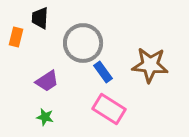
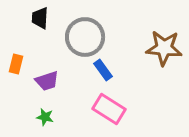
orange rectangle: moved 27 px down
gray circle: moved 2 px right, 6 px up
brown star: moved 14 px right, 17 px up
blue rectangle: moved 2 px up
purple trapezoid: rotated 15 degrees clockwise
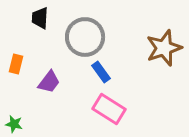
brown star: rotated 24 degrees counterclockwise
blue rectangle: moved 2 px left, 2 px down
purple trapezoid: moved 2 px right, 1 px down; rotated 35 degrees counterclockwise
green star: moved 31 px left, 7 px down
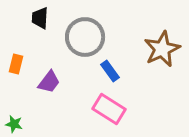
brown star: moved 2 px left, 1 px down; rotated 6 degrees counterclockwise
blue rectangle: moved 9 px right, 1 px up
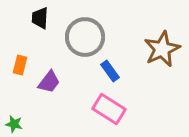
orange rectangle: moved 4 px right, 1 px down
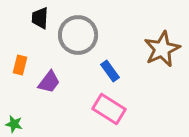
gray circle: moved 7 px left, 2 px up
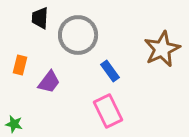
pink rectangle: moved 1 px left, 2 px down; rotated 32 degrees clockwise
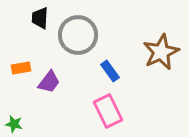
brown star: moved 1 px left, 3 px down
orange rectangle: moved 1 px right, 3 px down; rotated 66 degrees clockwise
